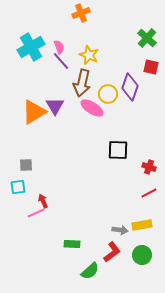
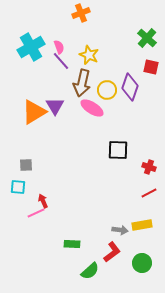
yellow circle: moved 1 px left, 4 px up
cyan square: rotated 14 degrees clockwise
green circle: moved 8 px down
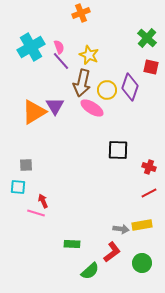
pink line: rotated 42 degrees clockwise
gray arrow: moved 1 px right, 1 px up
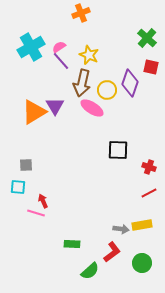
pink semicircle: rotated 104 degrees counterclockwise
purple diamond: moved 4 px up
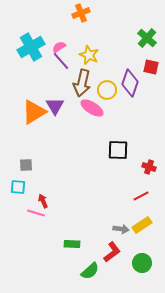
red line: moved 8 px left, 3 px down
yellow rectangle: rotated 24 degrees counterclockwise
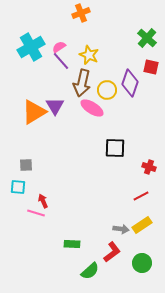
black square: moved 3 px left, 2 px up
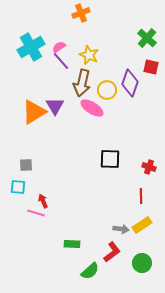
black square: moved 5 px left, 11 px down
red line: rotated 63 degrees counterclockwise
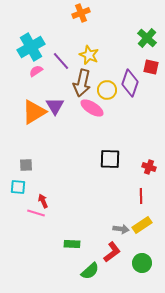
pink semicircle: moved 23 px left, 24 px down
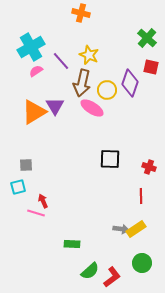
orange cross: rotated 36 degrees clockwise
cyan square: rotated 21 degrees counterclockwise
yellow rectangle: moved 6 px left, 4 px down
red L-shape: moved 25 px down
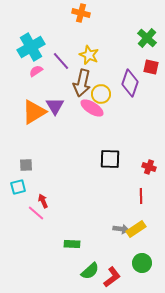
yellow circle: moved 6 px left, 4 px down
pink line: rotated 24 degrees clockwise
